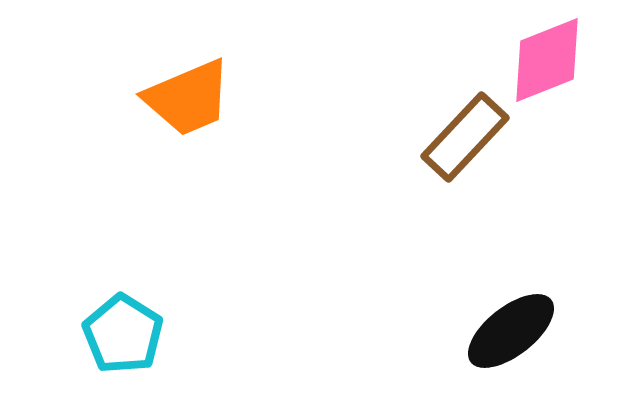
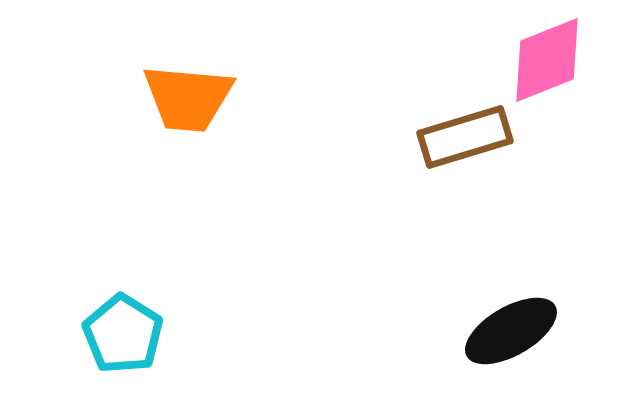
orange trapezoid: rotated 28 degrees clockwise
brown rectangle: rotated 30 degrees clockwise
black ellipse: rotated 8 degrees clockwise
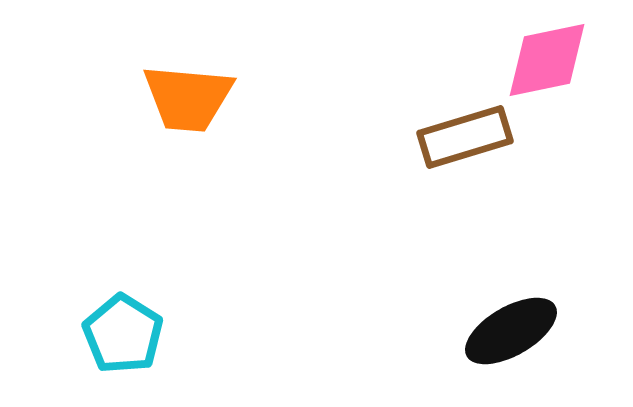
pink diamond: rotated 10 degrees clockwise
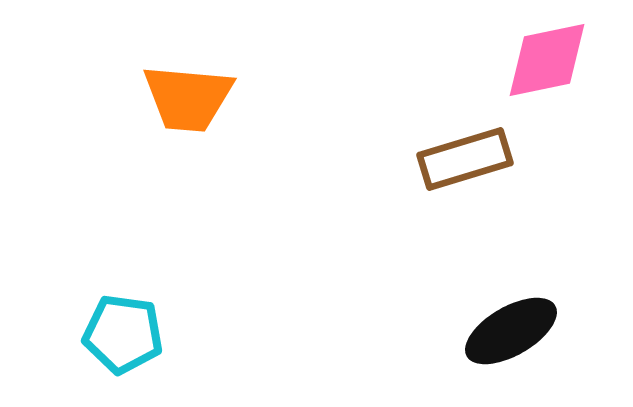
brown rectangle: moved 22 px down
cyan pentagon: rotated 24 degrees counterclockwise
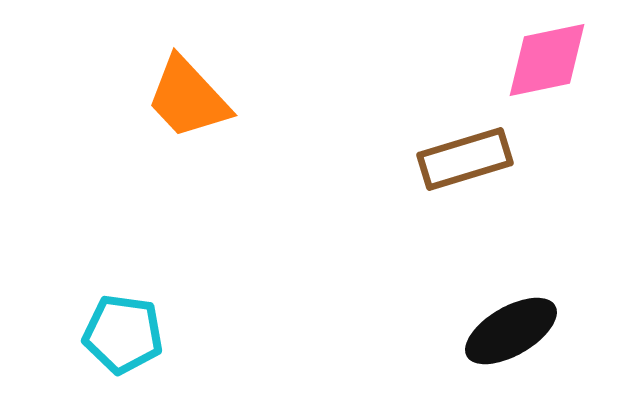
orange trapezoid: rotated 42 degrees clockwise
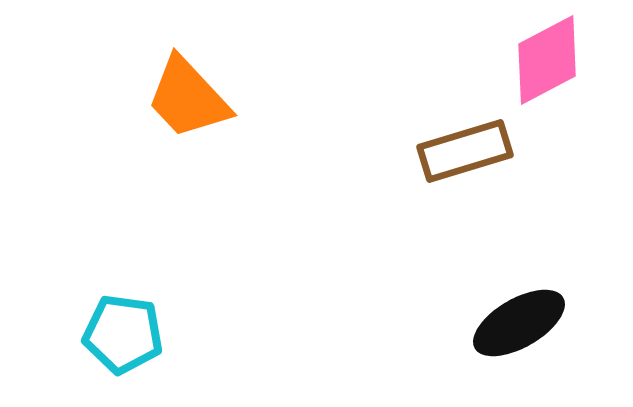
pink diamond: rotated 16 degrees counterclockwise
brown rectangle: moved 8 px up
black ellipse: moved 8 px right, 8 px up
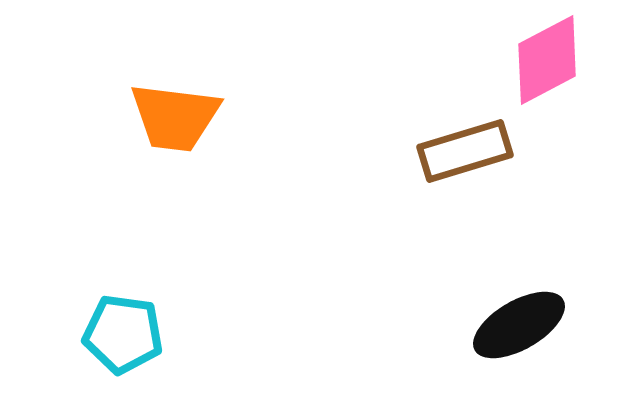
orange trapezoid: moved 13 px left, 19 px down; rotated 40 degrees counterclockwise
black ellipse: moved 2 px down
